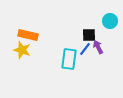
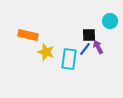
yellow star: moved 24 px right, 2 px down
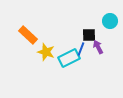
orange rectangle: rotated 30 degrees clockwise
blue line: moved 4 px left; rotated 16 degrees counterclockwise
cyan rectangle: moved 1 px up; rotated 55 degrees clockwise
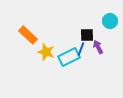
black square: moved 2 px left
cyan rectangle: moved 1 px up
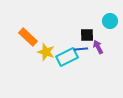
orange rectangle: moved 2 px down
blue line: rotated 64 degrees clockwise
cyan rectangle: moved 2 px left
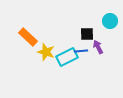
black square: moved 1 px up
blue line: moved 2 px down
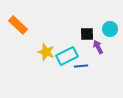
cyan circle: moved 8 px down
orange rectangle: moved 10 px left, 12 px up
blue line: moved 15 px down
cyan rectangle: moved 1 px up
